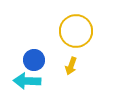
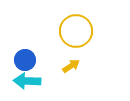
blue circle: moved 9 px left
yellow arrow: rotated 144 degrees counterclockwise
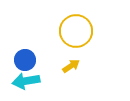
cyan arrow: moved 1 px left; rotated 12 degrees counterclockwise
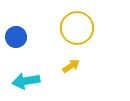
yellow circle: moved 1 px right, 3 px up
blue circle: moved 9 px left, 23 px up
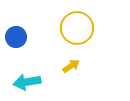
cyan arrow: moved 1 px right, 1 px down
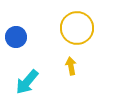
yellow arrow: rotated 66 degrees counterclockwise
cyan arrow: rotated 40 degrees counterclockwise
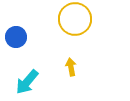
yellow circle: moved 2 px left, 9 px up
yellow arrow: moved 1 px down
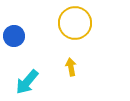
yellow circle: moved 4 px down
blue circle: moved 2 px left, 1 px up
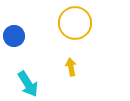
cyan arrow: moved 1 px right, 2 px down; rotated 72 degrees counterclockwise
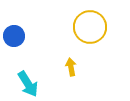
yellow circle: moved 15 px right, 4 px down
